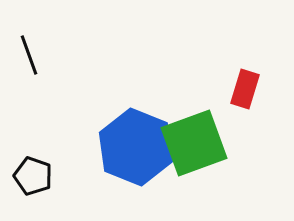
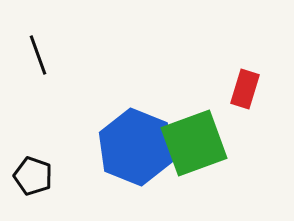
black line: moved 9 px right
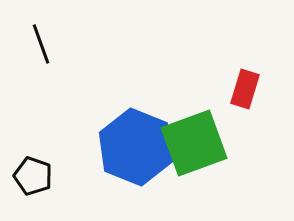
black line: moved 3 px right, 11 px up
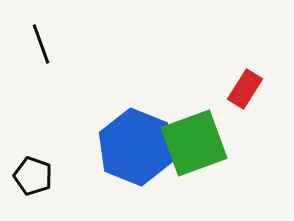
red rectangle: rotated 15 degrees clockwise
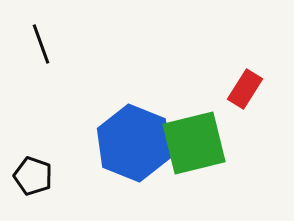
green square: rotated 6 degrees clockwise
blue hexagon: moved 2 px left, 4 px up
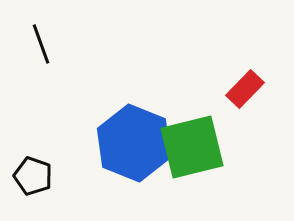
red rectangle: rotated 12 degrees clockwise
green square: moved 2 px left, 4 px down
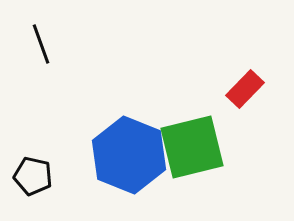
blue hexagon: moved 5 px left, 12 px down
black pentagon: rotated 6 degrees counterclockwise
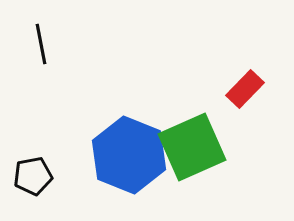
black line: rotated 9 degrees clockwise
green square: rotated 10 degrees counterclockwise
black pentagon: rotated 24 degrees counterclockwise
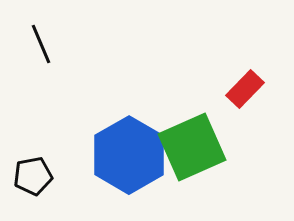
black line: rotated 12 degrees counterclockwise
blue hexagon: rotated 8 degrees clockwise
